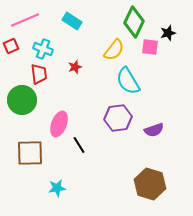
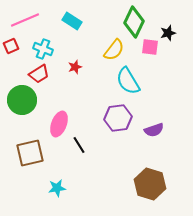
red trapezoid: rotated 65 degrees clockwise
brown square: rotated 12 degrees counterclockwise
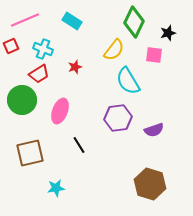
pink square: moved 4 px right, 8 px down
pink ellipse: moved 1 px right, 13 px up
cyan star: moved 1 px left
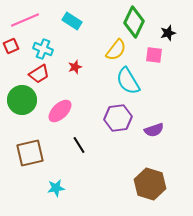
yellow semicircle: moved 2 px right
pink ellipse: rotated 25 degrees clockwise
